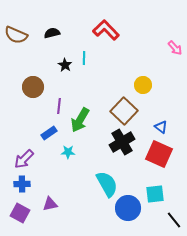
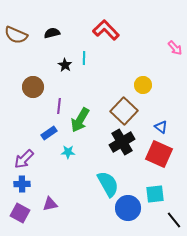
cyan semicircle: moved 1 px right
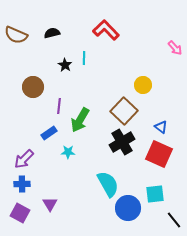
purple triangle: rotated 49 degrees counterclockwise
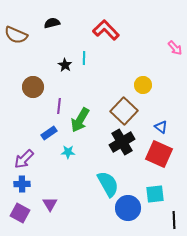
black semicircle: moved 10 px up
black line: rotated 36 degrees clockwise
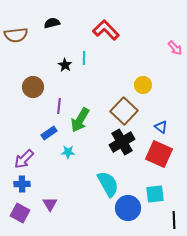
brown semicircle: rotated 30 degrees counterclockwise
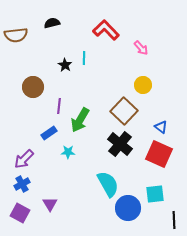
pink arrow: moved 34 px left
black cross: moved 2 px left, 2 px down; rotated 20 degrees counterclockwise
blue cross: rotated 28 degrees counterclockwise
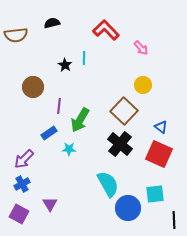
cyan star: moved 1 px right, 3 px up
purple square: moved 1 px left, 1 px down
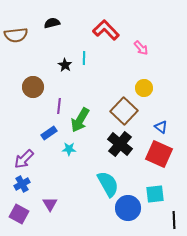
yellow circle: moved 1 px right, 3 px down
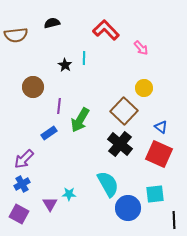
cyan star: moved 45 px down
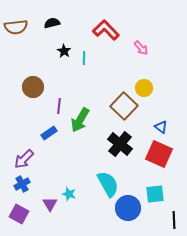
brown semicircle: moved 8 px up
black star: moved 1 px left, 14 px up
brown square: moved 5 px up
cyan star: rotated 16 degrees clockwise
